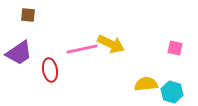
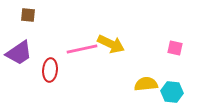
red ellipse: rotated 15 degrees clockwise
cyan hexagon: rotated 10 degrees counterclockwise
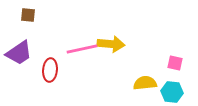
yellow arrow: rotated 20 degrees counterclockwise
pink square: moved 15 px down
yellow semicircle: moved 1 px left, 1 px up
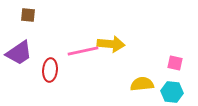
pink line: moved 1 px right, 2 px down
yellow semicircle: moved 3 px left, 1 px down
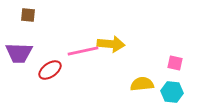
purple trapezoid: rotated 36 degrees clockwise
red ellipse: rotated 50 degrees clockwise
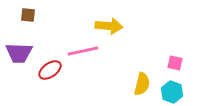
yellow arrow: moved 2 px left, 18 px up
yellow semicircle: rotated 110 degrees clockwise
cyan hexagon: rotated 15 degrees clockwise
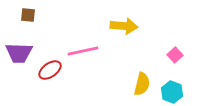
yellow arrow: moved 15 px right
pink square: moved 8 px up; rotated 35 degrees clockwise
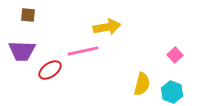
yellow arrow: moved 17 px left, 1 px down; rotated 16 degrees counterclockwise
purple trapezoid: moved 3 px right, 2 px up
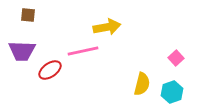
pink square: moved 1 px right, 3 px down
cyan hexagon: rotated 20 degrees clockwise
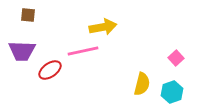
yellow arrow: moved 4 px left
